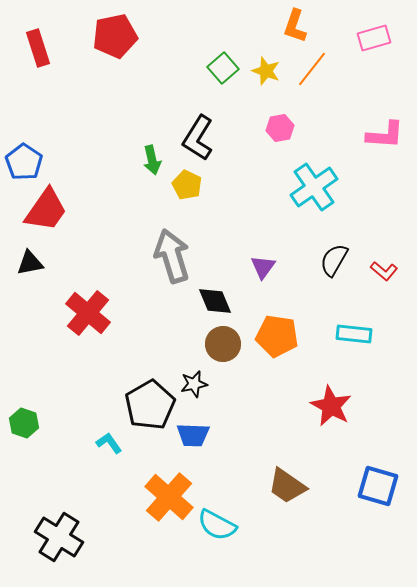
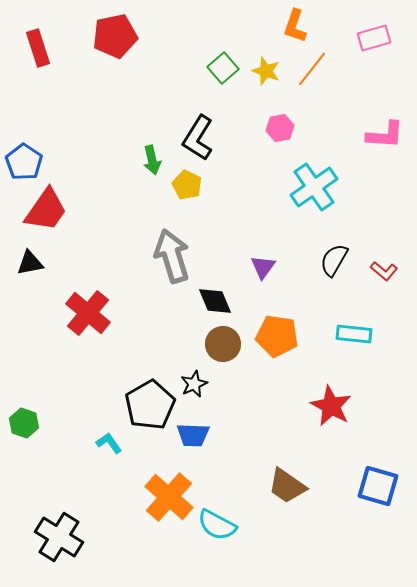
black star: rotated 12 degrees counterclockwise
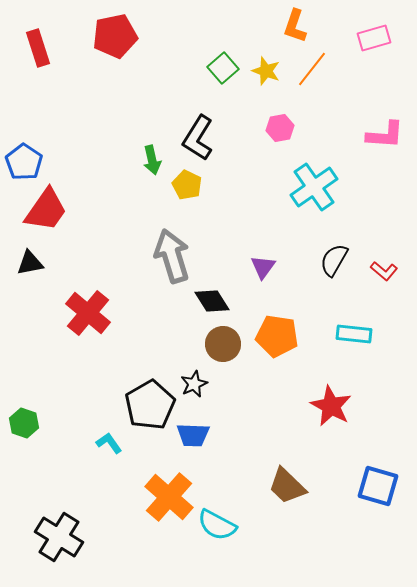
black diamond: moved 3 px left; rotated 9 degrees counterclockwise
brown trapezoid: rotated 9 degrees clockwise
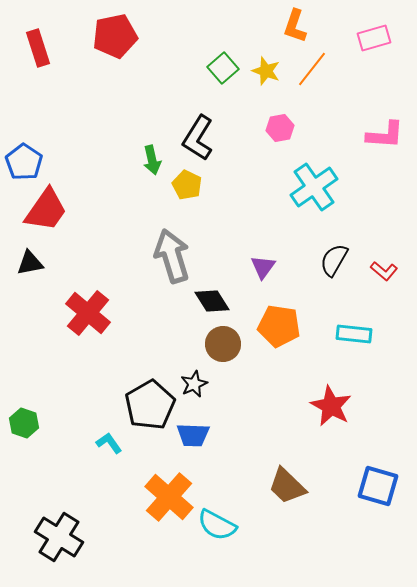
orange pentagon: moved 2 px right, 10 px up
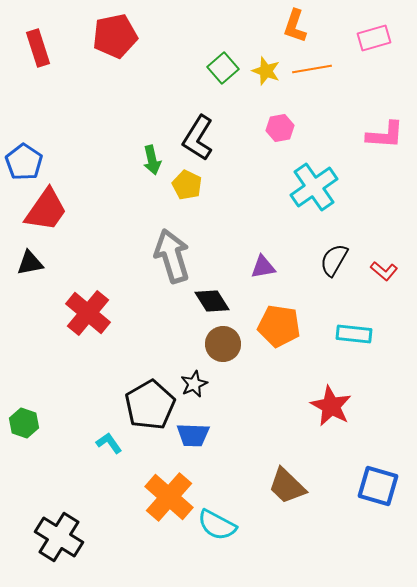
orange line: rotated 42 degrees clockwise
purple triangle: rotated 44 degrees clockwise
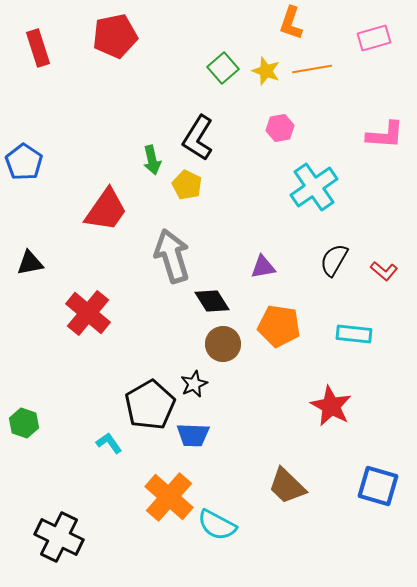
orange L-shape: moved 4 px left, 3 px up
red trapezoid: moved 60 px right
black cross: rotated 6 degrees counterclockwise
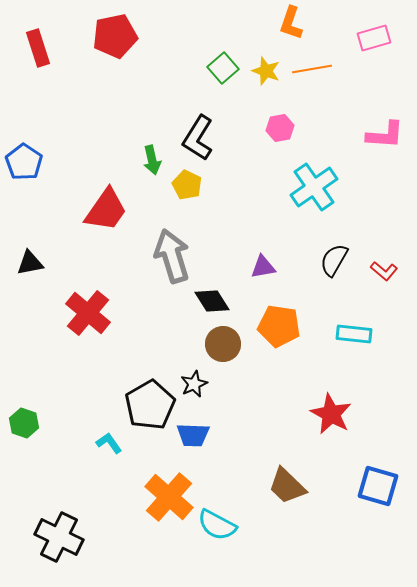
red star: moved 8 px down
